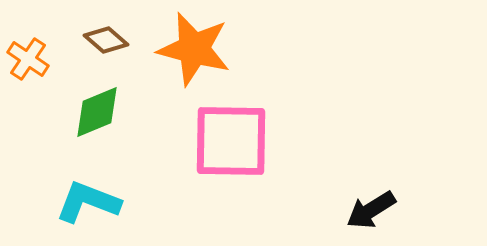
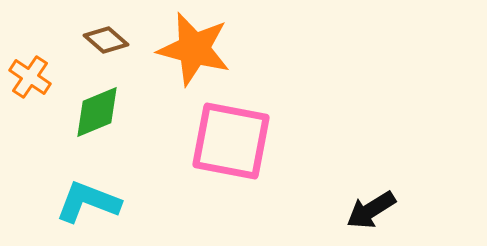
orange cross: moved 2 px right, 18 px down
pink square: rotated 10 degrees clockwise
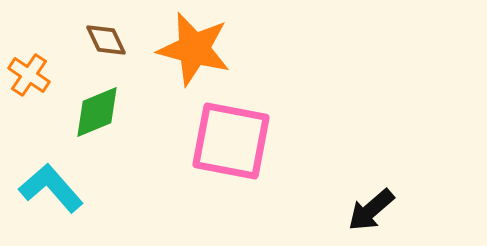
brown diamond: rotated 24 degrees clockwise
orange cross: moved 1 px left, 2 px up
cyan L-shape: moved 37 px left, 14 px up; rotated 28 degrees clockwise
black arrow: rotated 9 degrees counterclockwise
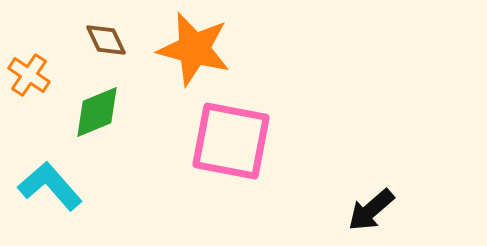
cyan L-shape: moved 1 px left, 2 px up
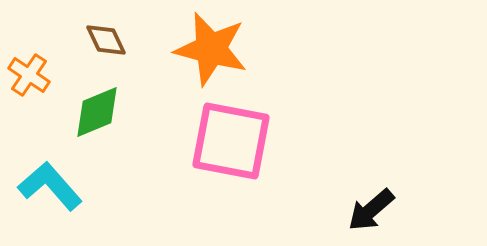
orange star: moved 17 px right
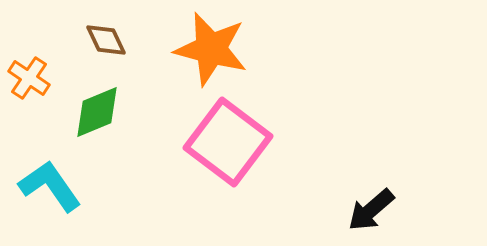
orange cross: moved 3 px down
pink square: moved 3 px left, 1 px down; rotated 26 degrees clockwise
cyan L-shape: rotated 6 degrees clockwise
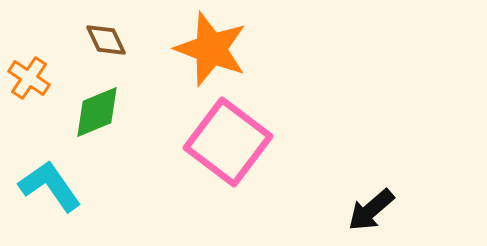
orange star: rotated 6 degrees clockwise
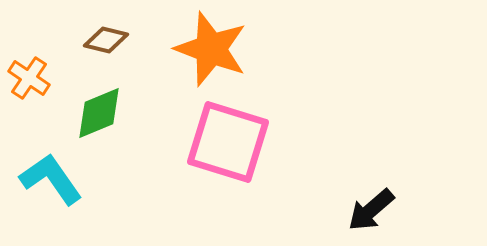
brown diamond: rotated 51 degrees counterclockwise
green diamond: moved 2 px right, 1 px down
pink square: rotated 20 degrees counterclockwise
cyan L-shape: moved 1 px right, 7 px up
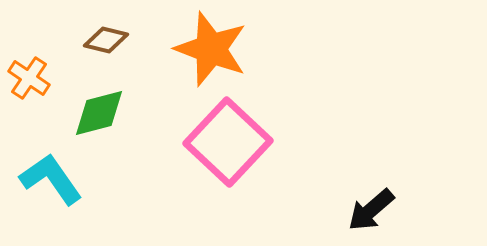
green diamond: rotated 8 degrees clockwise
pink square: rotated 26 degrees clockwise
